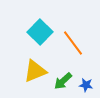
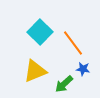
green arrow: moved 1 px right, 3 px down
blue star: moved 3 px left, 16 px up
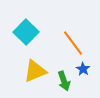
cyan square: moved 14 px left
blue star: rotated 24 degrees clockwise
green arrow: moved 3 px up; rotated 66 degrees counterclockwise
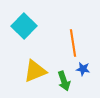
cyan square: moved 2 px left, 6 px up
orange line: rotated 28 degrees clockwise
blue star: rotated 24 degrees counterclockwise
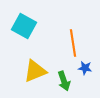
cyan square: rotated 15 degrees counterclockwise
blue star: moved 2 px right, 1 px up
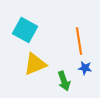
cyan square: moved 1 px right, 4 px down
orange line: moved 6 px right, 2 px up
yellow triangle: moved 7 px up
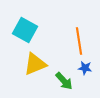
green arrow: rotated 24 degrees counterclockwise
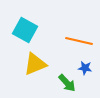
orange line: rotated 68 degrees counterclockwise
green arrow: moved 3 px right, 2 px down
